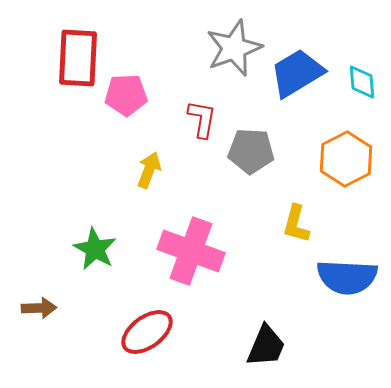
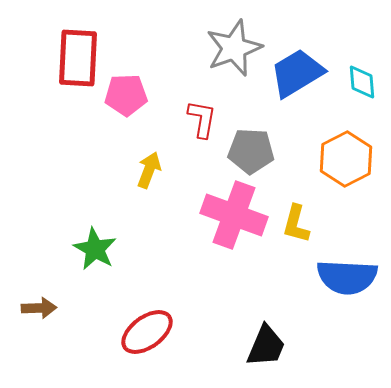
pink cross: moved 43 px right, 36 px up
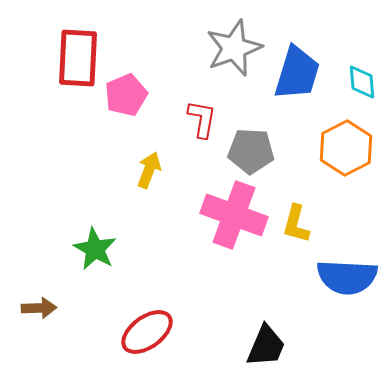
blue trapezoid: rotated 138 degrees clockwise
pink pentagon: rotated 21 degrees counterclockwise
orange hexagon: moved 11 px up
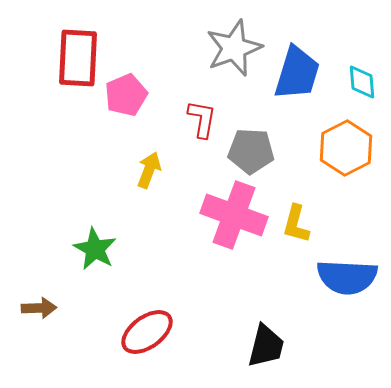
black trapezoid: rotated 9 degrees counterclockwise
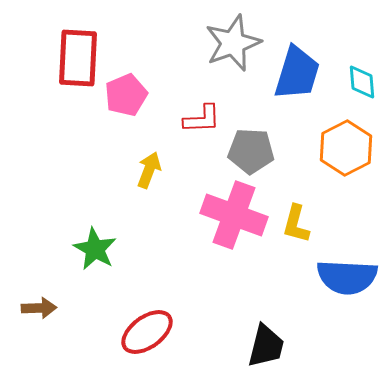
gray star: moved 1 px left, 5 px up
red L-shape: rotated 78 degrees clockwise
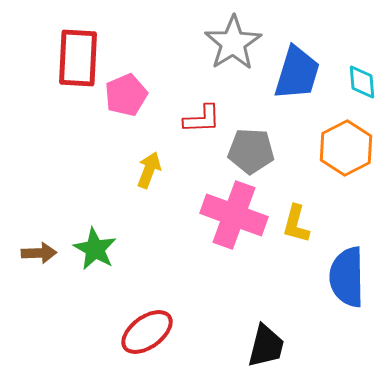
gray star: rotated 12 degrees counterclockwise
blue semicircle: rotated 86 degrees clockwise
brown arrow: moved 55 px up
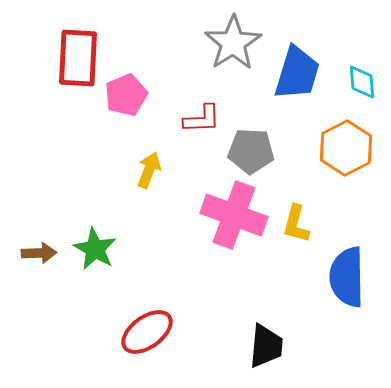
black trapezoid: rotated 9 degrees counterclockwise
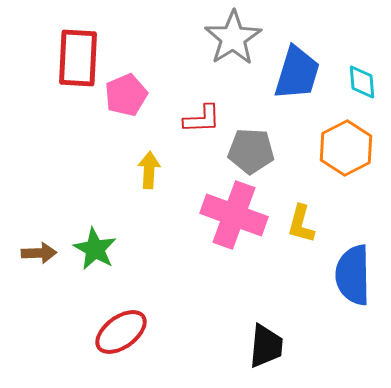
gray star: moved 5 px up
yellow arrow: rotated 18 degrees counterclockwise
yellow L-shape: moved 5 px right
blue semicircle: moved 6 px right, 2 px up
red ellipse: moved 26 px left
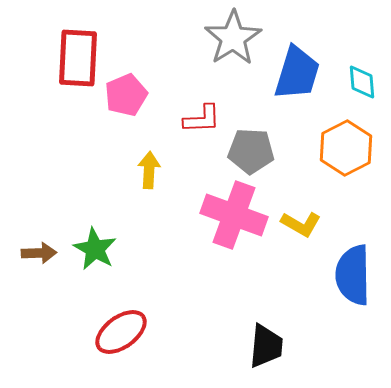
yellow L-shape: rotated 75 degrees counterclockwise
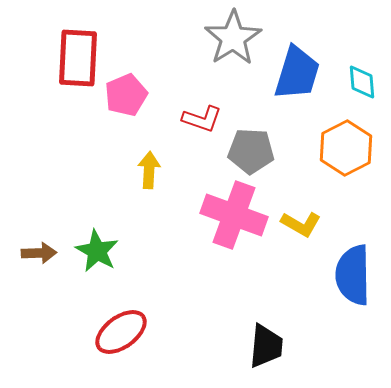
red L-shape: rotated 21 degrees clockwise
green star: moved 2 px right, 2 px down
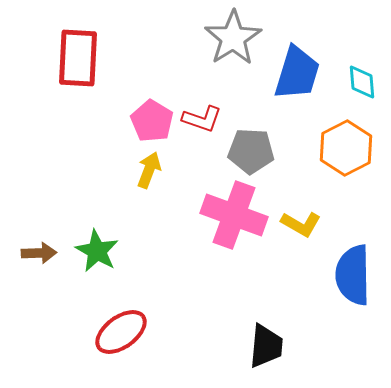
pink pentagon: moved 26 px right, 26 px down; rotated 18 degrees counterclockwise
yellow arrow: rotated 18 degrees clockwise
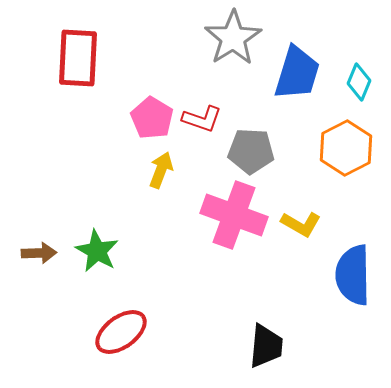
cyan diamond: moved 3 px left; rotated 27 degrees clockwise
pink pentagon: moved 3 px up
yellow arrow: moved 12 px right
